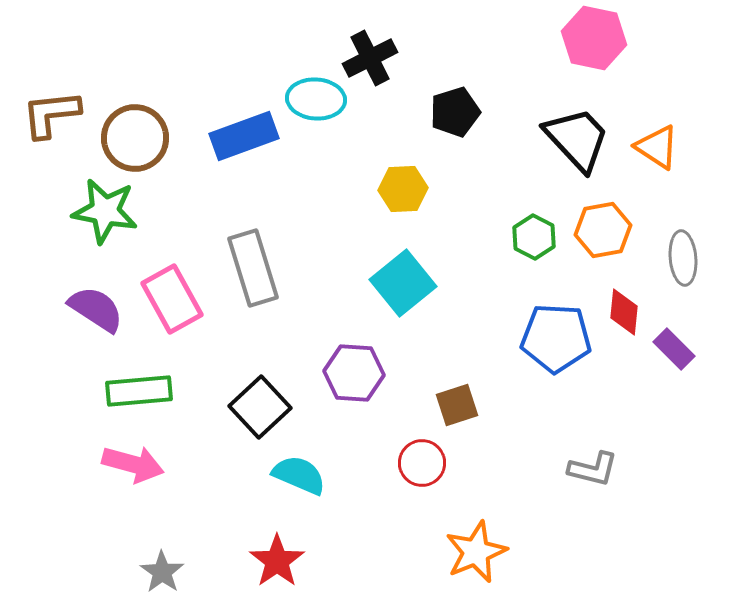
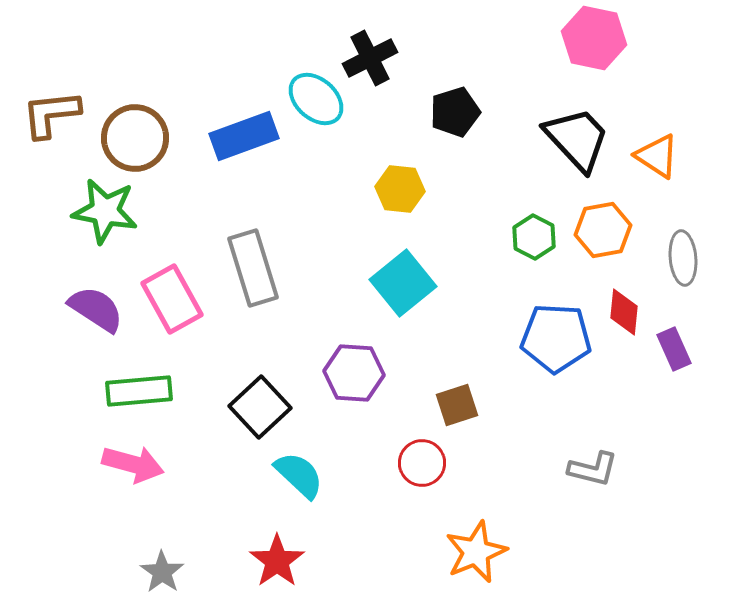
cyan ellipse: rotated 38 degrees clockwise
orange triangle: moved 9 px down
yellow hexagon: moved 3 px left; rotated 9 degrees clockwise
purple rectangle: rotated 21 degrees clockwise
cyan semicircle: rotated 20 degrees clockwise
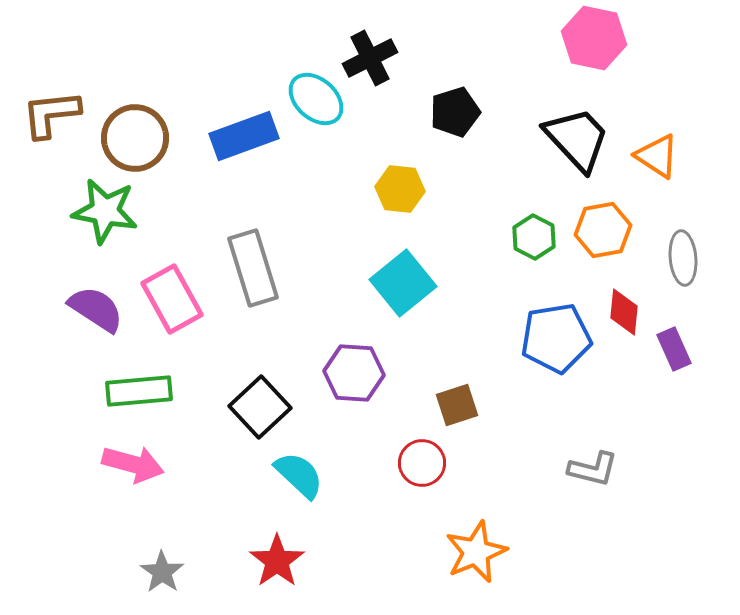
blue pentagon: rotated 12 degrees counterclockwise
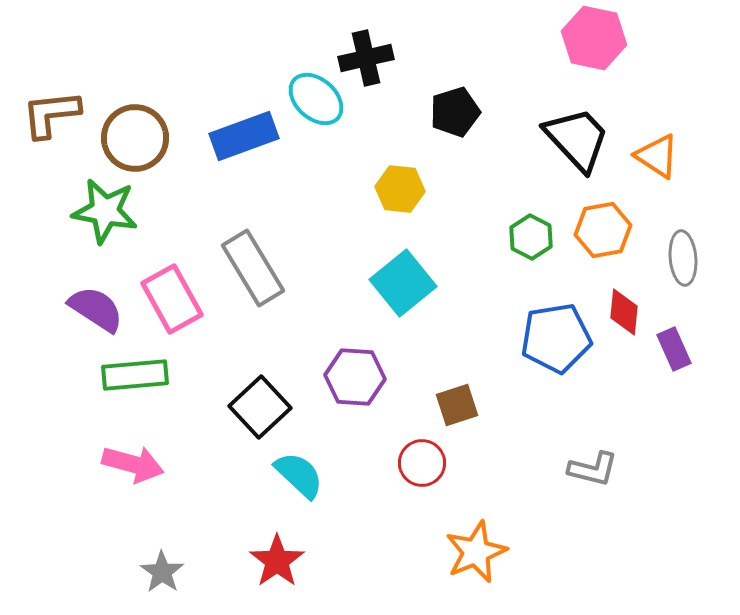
black cross: moved 4 px left; rotated 14 degrees clockwise
green hexagon: moved 3 px left
gray rectangle: rotated 14 degrees counterclockwise
purple hexagon: moved 1 px right, 4 px down
green rectangle: moved 4 px left, 16 px up
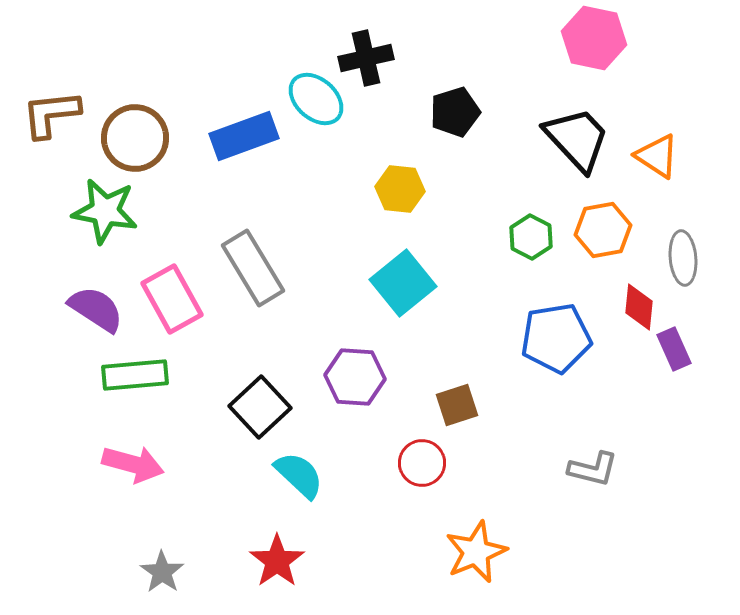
red diamond: moved 15 px right, 5 px up
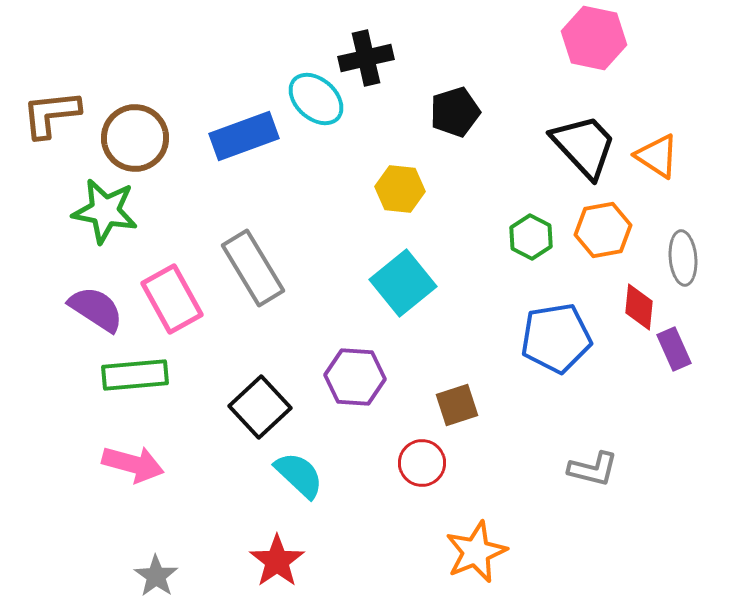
black trapezoid: moved 7 px right, 7 px down
gray star: moved 6 px left, 4 px down
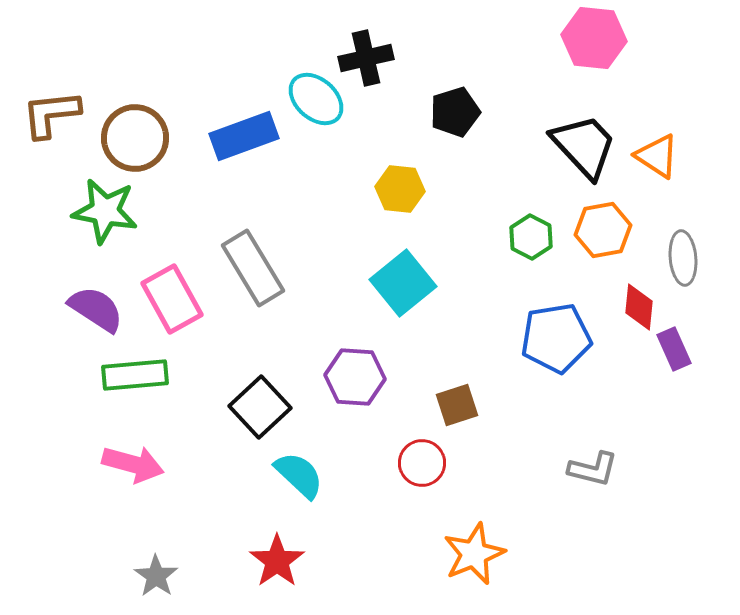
pink hexagon: rotated 6 degrees counterclockwise
orange star: moved 2 px left, 2 px down
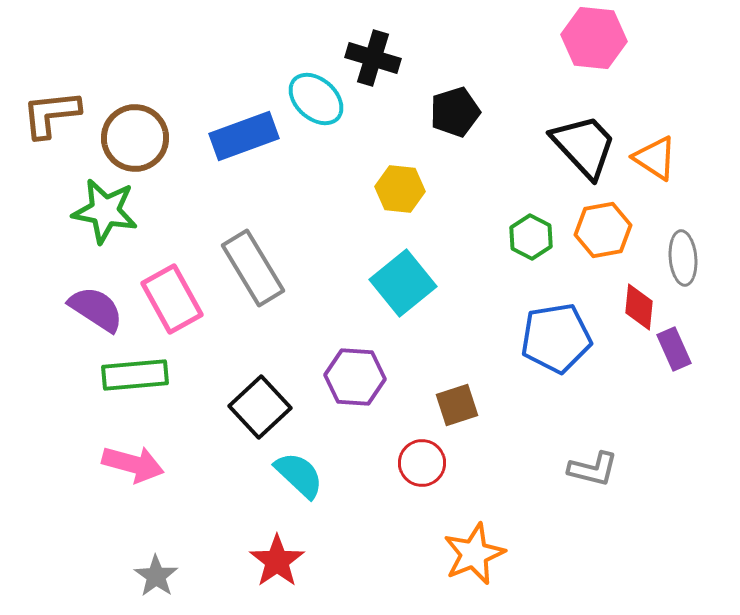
black cross: moved 7 px right; rotated 30 degrees clockwise
orange triangle: moved 2 px left, 2 px down
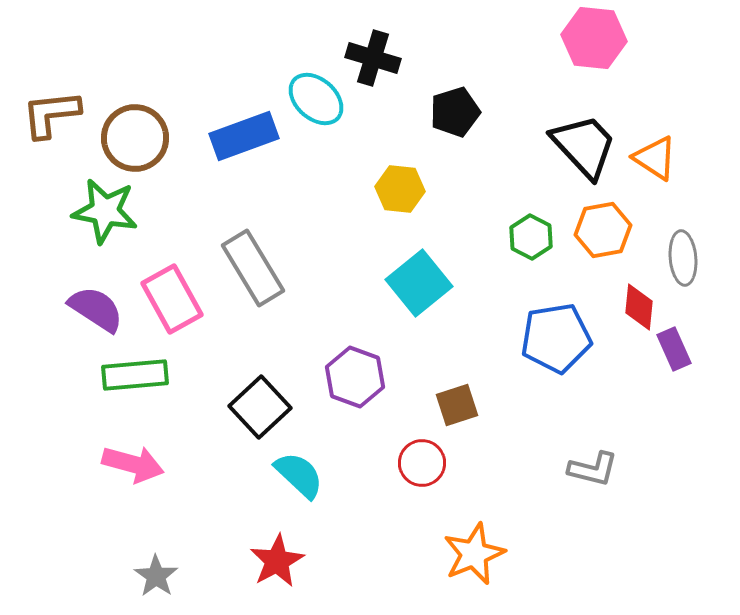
cyan square: moved 16 px right
purple hexagon: rotated 16 degrees clockwise
red star: rotated 6 degrees clockwise
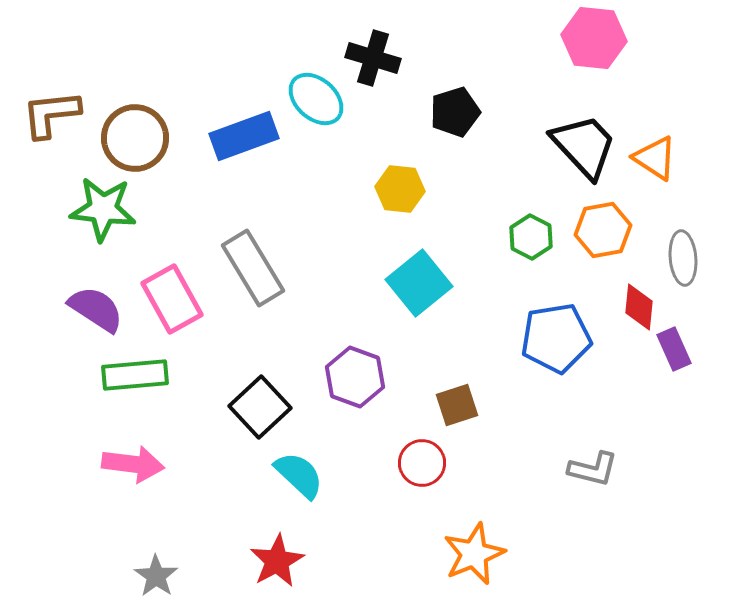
green star: moved 2 px left, 2 px up; rotated 4 degrees counterclockwise
pink arrow: rotated 8 degrees counterclockwise
